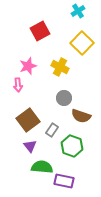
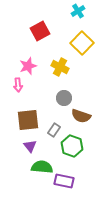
brown square: rotated 30 degrees clockwise
gray rectangle: moved 2 px right
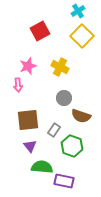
yellow square: moved 7 px up
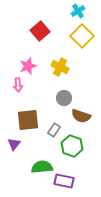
red square: rotated 12 degrees counterclockwise
purple triangle: moved 16 px left, 2 px up; rotated 16 degrees clockwise
green semicircle: rotated 10 degrees counterclockwise
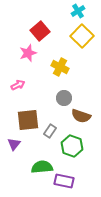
pink star: moved 13 px up
pink arrow: rotated 112 degrees counterclockwise
gray rectangle: moved 4 px left, 1 px down
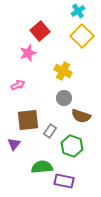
yellow cross: moved 3 px right, 4 px down
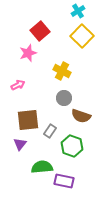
yellow cross: moved 1 px left
purple triangle: moved 6 px right
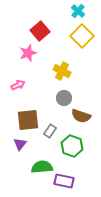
cyan cross: rotated 16 degrees counterclockwise
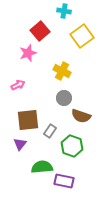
cyan cross: moved 14 px left; rotated 32 degrees counterclockwise
yellow square: rotated 10 degrees clockwise
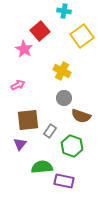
pink star: moved 4 px left, 4 px up; rotated 24 degrees counterclockwise
